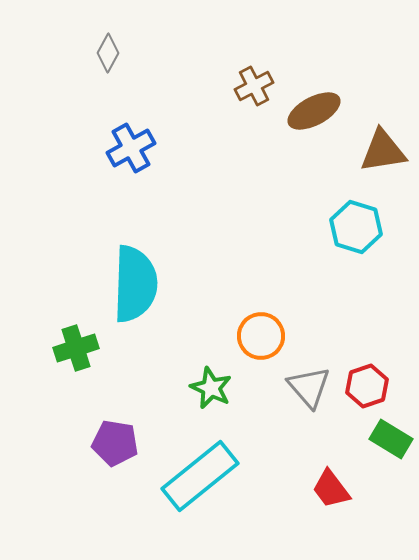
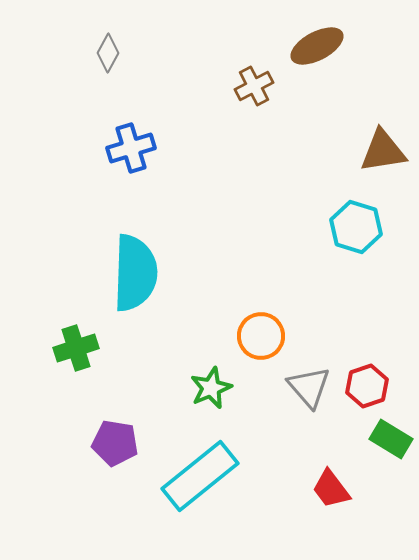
brown ellipse: moved 3 px right, 65 px up
blue cross: rotated 12 degrees clockwise
cyan semicircle: moved 11 px up
green star: rotated 24 degrees clockwise
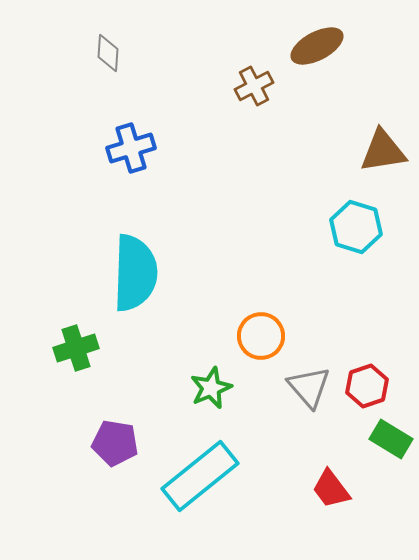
gray diamond: rotated 24 degrees counterclockwise
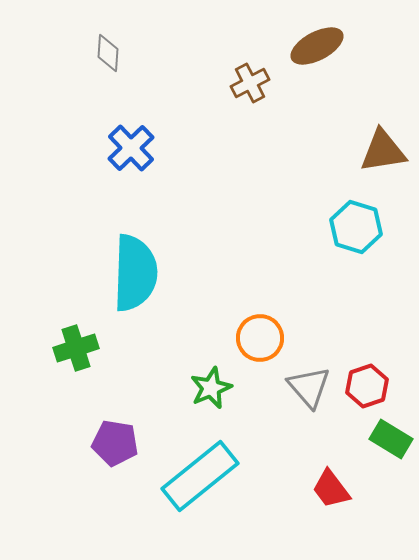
brown cross: moved 4 px left, 3 px up
blue cross: rotated 27 degrees counterclockwise
orange circle: moved 1 px left, 2 px down
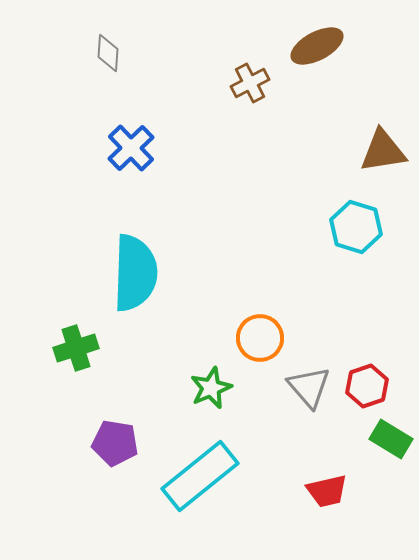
red trapezoid: moved 4 px left, 2 px down; rotated 66 degrees counterclockwise
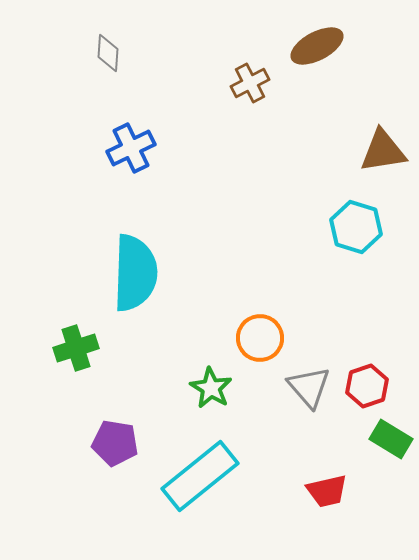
blue cross: rotated 18 degrees clockwise
green star: rotated 18 degrees counterclockwise
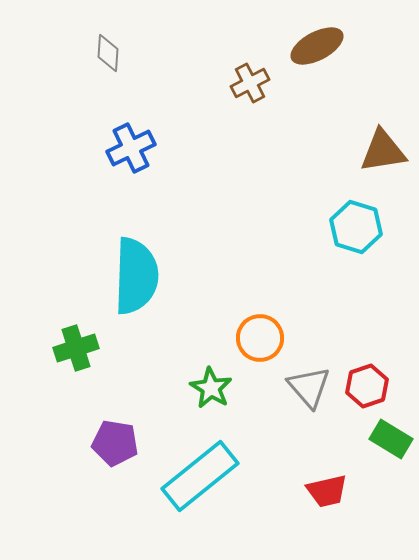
cyan semicircle: moved 1 px right, 3 px down
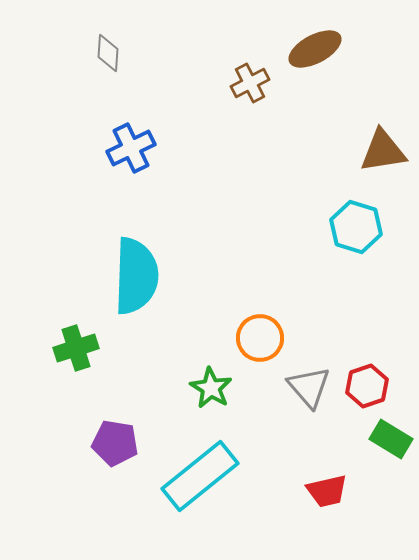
brown ellipse: moved 2 px left, 3 px down
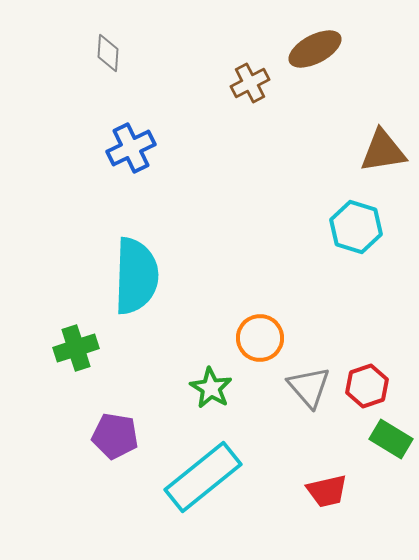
purple pentagon: moved 7 px up
cyan rectangle: moved 3 px right, 1 px down
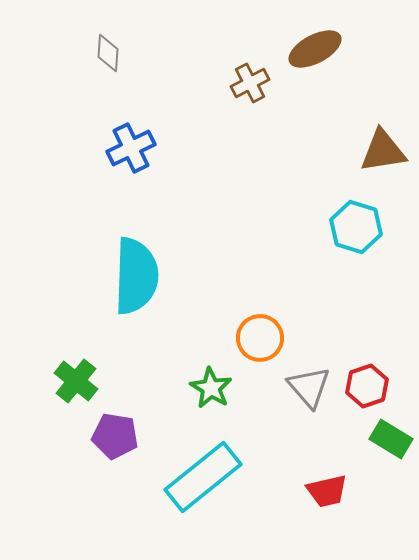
green cross: moved 33 px down; rotated 33 degrees counterclockwise
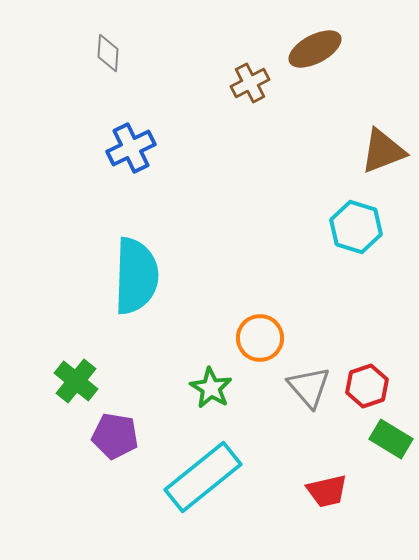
brown triangle: rotated 12 degrees counterclockwise
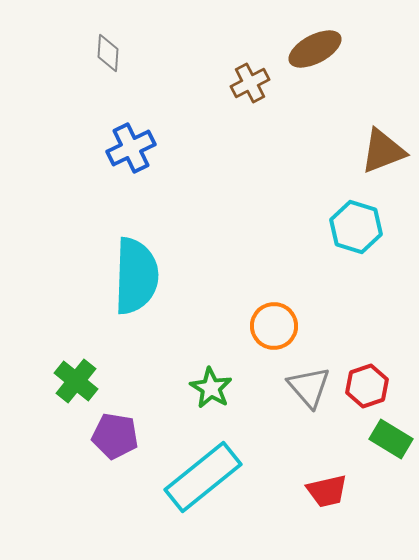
orange circle: moved 14 px right, 12 px up
